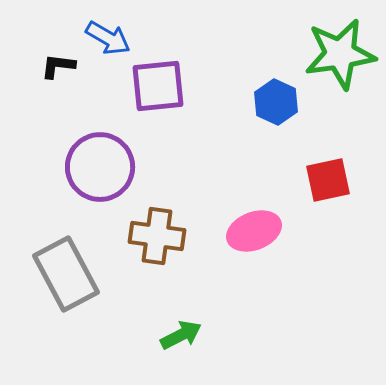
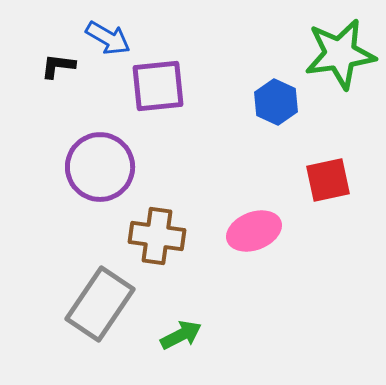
gray rectangle: moved 34 px right, 30 px down; rotated 62 degrees clockwise
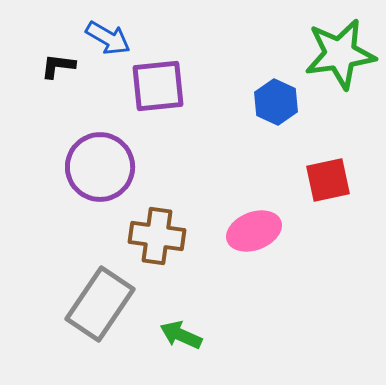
green arrow: rotated 129 degrees counterclockwise
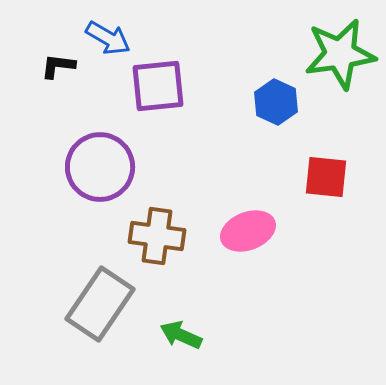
red square: moved 2 px left, 3 px up; rotated 18 degrees clockwise
pink ellipse: moved 6 px left
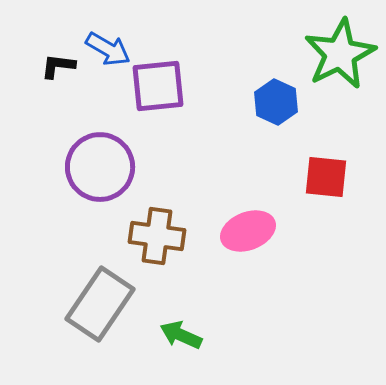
blue arrow: moved 11 px down
green star: rotated 18 degrees counterclockwise
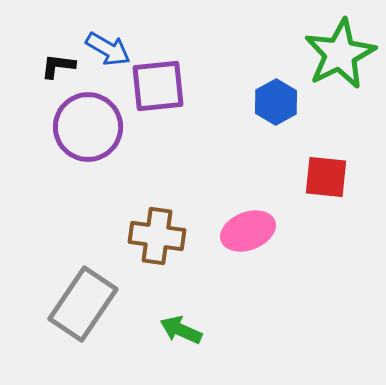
blue hexagon: rotated 6 degrees clockwise
purple circle: moved 12 px left, 40 px up
gray rectangle: moved 17 px left
green arrow: moved 5 px up
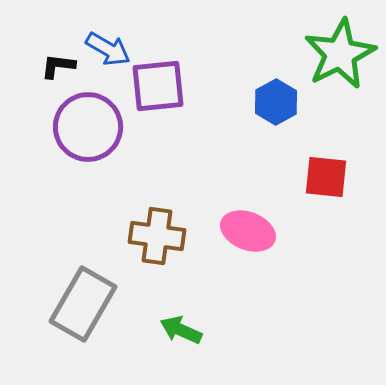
pink ellipse: rotated 42 degrees clockwise
gray rectangle: rotated 4 degrees counterclockwise
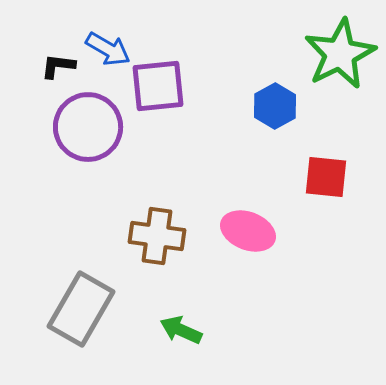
blue hexagon: moved 1 px left, 4 px down
gray rectangle: moved 2 px left, 5 px down
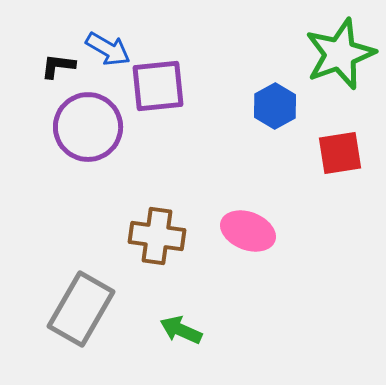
green star: rotated 6 degrees clockwise
red square: moved 14 px right, 24 px up; rotated 15 degrees counterclockwise
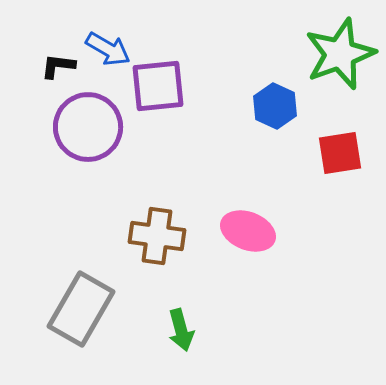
blue hexagon: rotated 6 degrees counterclockwise
green arrow: rotated 129 degrees counterclockwise
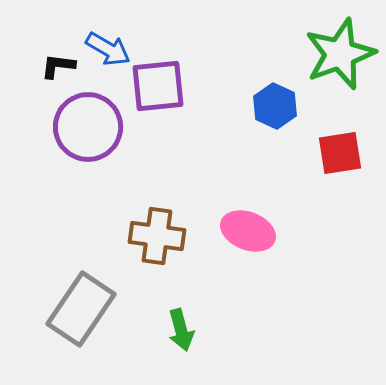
gray rectangle: rotated 4 degrees clockwise
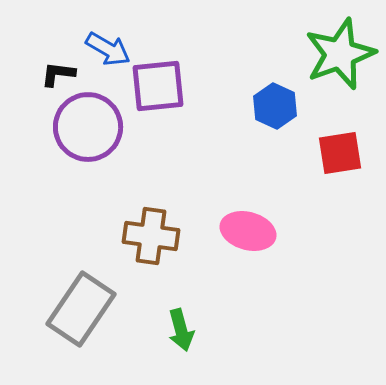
black L-shape: moved 8 px down
pink ellipse: rotated 6 degrees counterclockwise
brown cross: moved 6 px left
